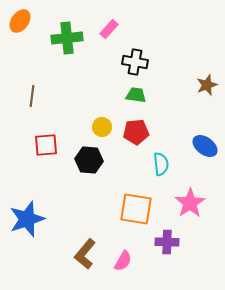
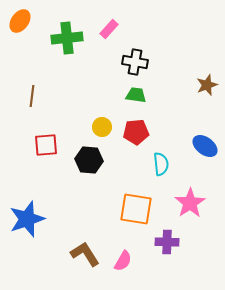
brown L-shape: rotated 108 degrees clockwise
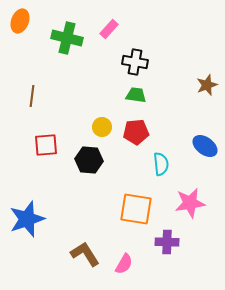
orange ellipse: rotated 15 degrees counterclockwise
green cross: rotated 20 degrees clockwise
pink star: rotated 24 degrees clockwise
pink semicircle: moved 1 px right, 3 px down
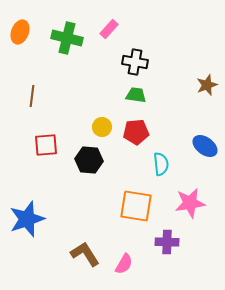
orange ellipse: moved 11 px down
orange square: moved 3 px up
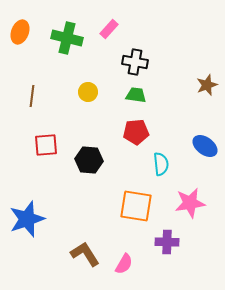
yellow circle: moved 14 px left, 35 px up
